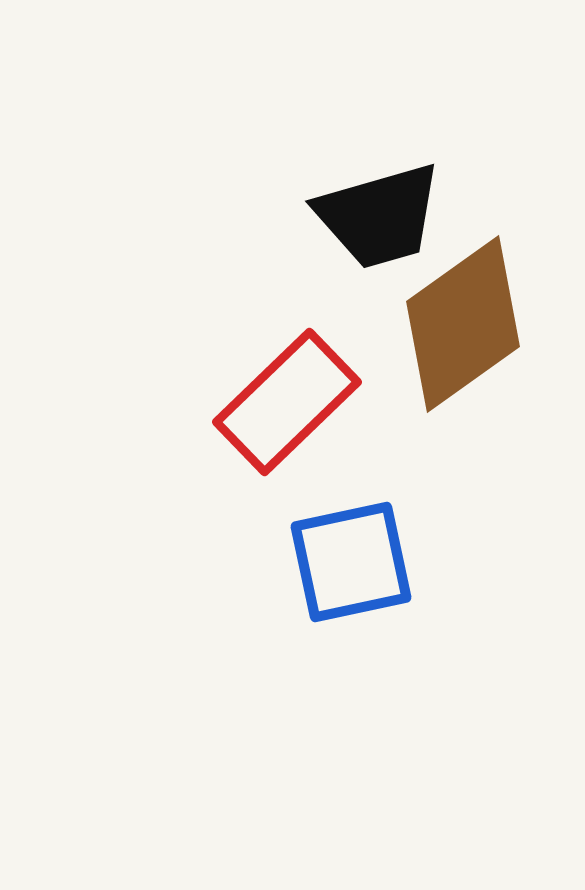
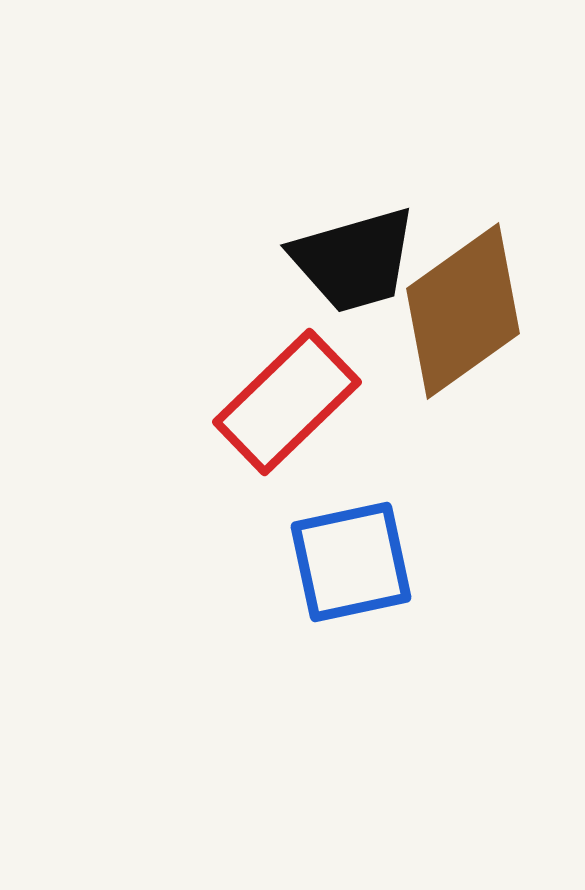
black trapezoid: moved 25 px left, 44 px down
brown diamond: moved 13 px up
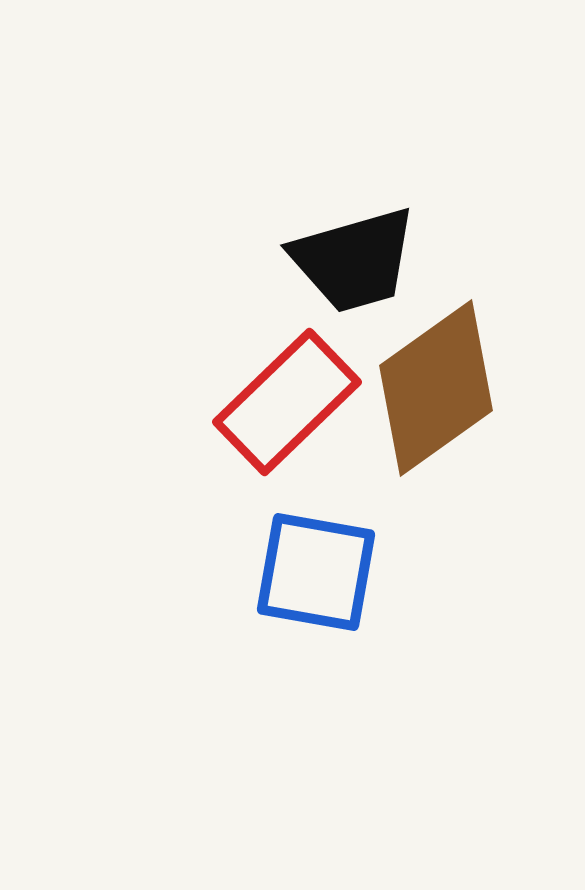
brown diamond: moved 27 px left, 77 px down
blue square: moved 35 px left, 10 px down; rotated 22 degrees clockwise
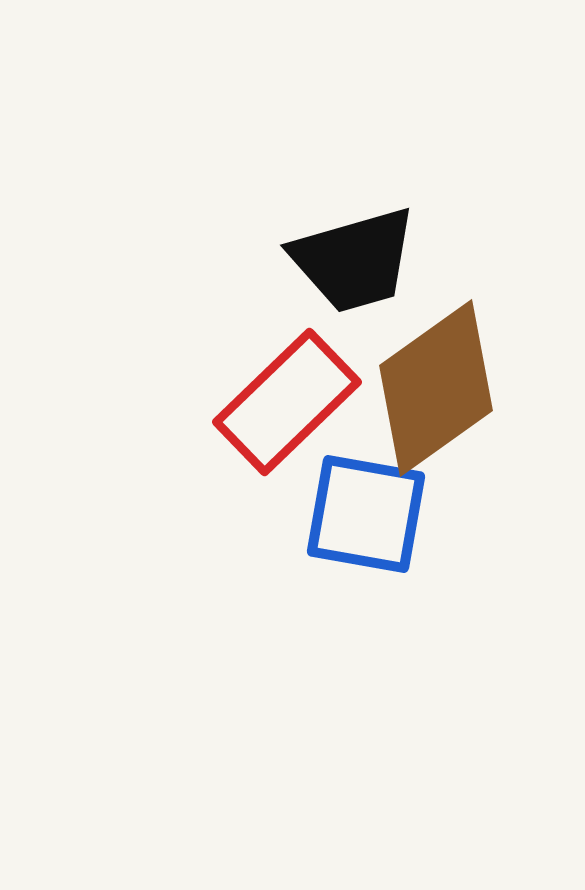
blue square: moved 50 px right, 58 px up
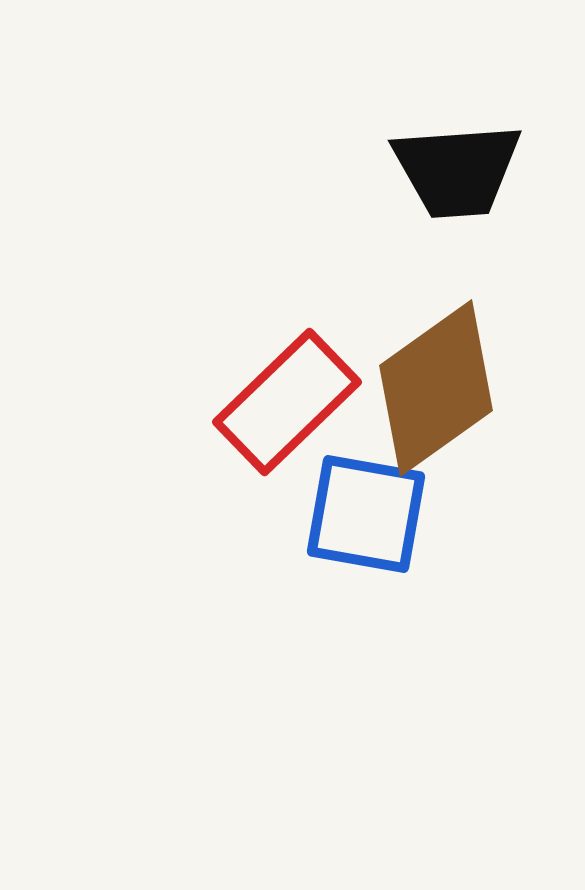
black trapezoid: moved 103 px right, 90 px up; rotated 12 degrees clockwise
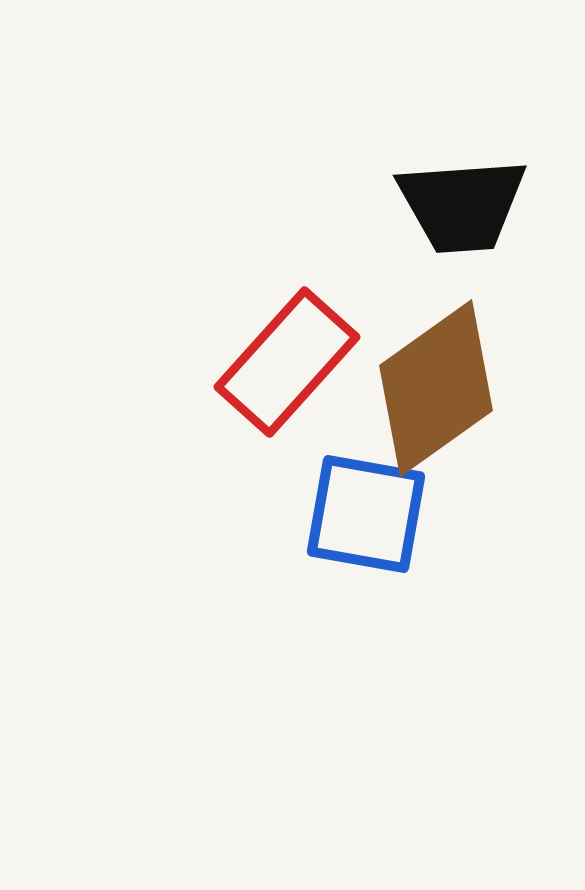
black trapezoid: moved 5 px right, 35 px down
red rectangle: moved 40 px up; rotated 4 degrees counterclockwise
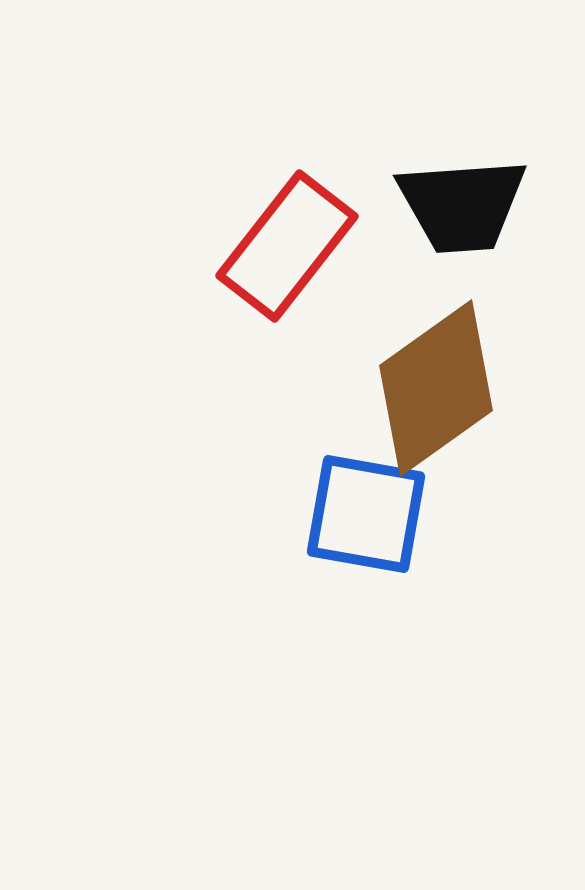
red rectangle: moved 116 px up; rotated 4 degrees counterclockwise
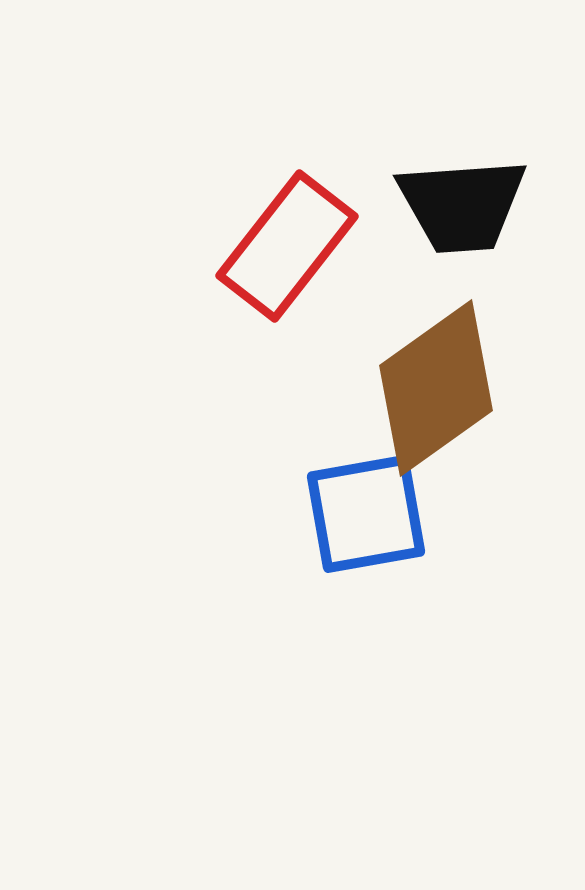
blue square: rotated 20 degrees counterclockwise
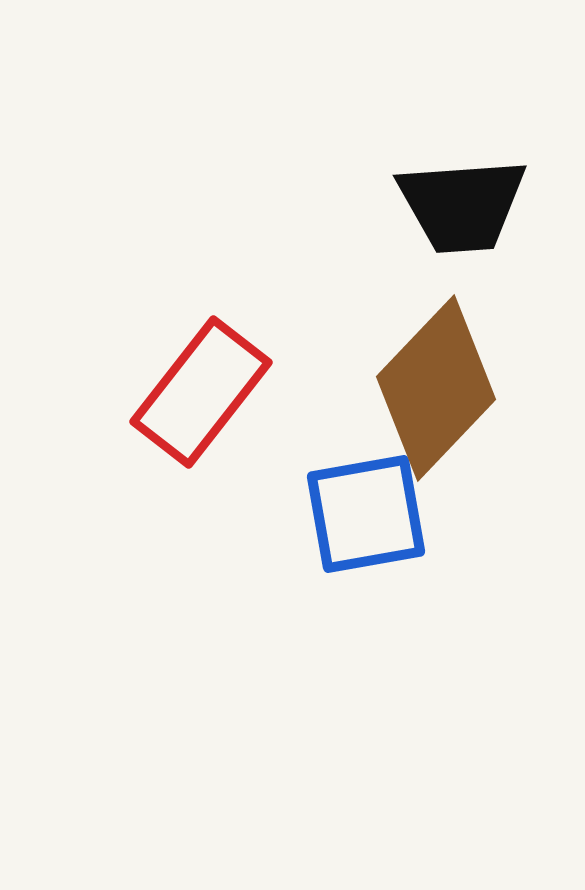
red rectangle: moved 86 px left, 146 px down
brown diamond: rotated 11 degrees counterclockwise
